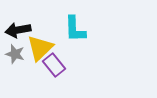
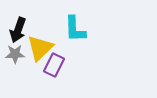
black arrow: rotated 60 degrees counterclockwise
gray star: rotated 18 degrees counterclockwise
purple rectangle: rotated 65 degrees clockwise
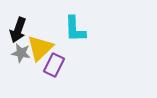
gray star: moved 6 px right, 1 px up; rotated 12 degrees clockwise
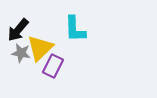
black arrow: rotated 20 degrees clockwise
purple rectangle: moved 1 px left, 1 px down
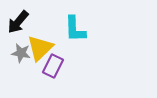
black arrow: moved 8 px up
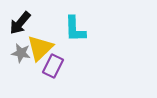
black arrow: moved 2 px right, 1 px down
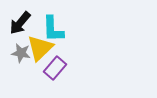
cyan L-shape: moved 22 px left
purple rectangle: moved 2 px right, 2 px down; rotated 15 degrees clockwise
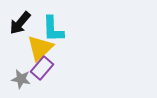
gray star: moved 26 px down
purple rectangle: moved 13 px left
